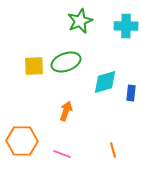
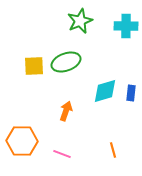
cyan diamond: moved 9 px down
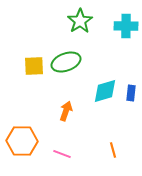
green star: rotated 10 degrees counterclockwise
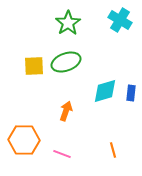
green star: moved 12 px left, 2 px down
cyan cross: moved 6 px left, 6 px up; rotated 30 degrees clockwise
orange hexagon: moved 2 px right, 1 px up
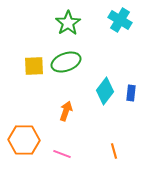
cyan diamond: rotated 36 degrees counterclockwise
orange line: moved 1 px right, 1 px down
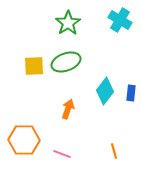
orange arrow: moved 2 px right, 2 px up
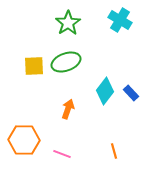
blue rectangle: rotated 49 degrees counterclockwise
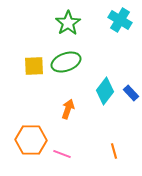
orange hexagon: moved 7 px right
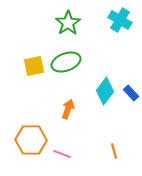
yellow square: rotated 10 degrees counterclockwise
